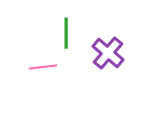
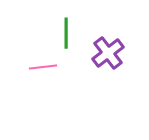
purple cross: rotated 12 degrees clockwise
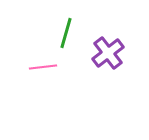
green line: rotated 16 degrees clockwise
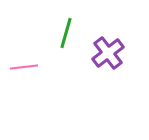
pink line: moved 19 px left
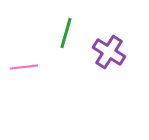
purple cross: moved 1 px right, 1 px up; rotated 20 degrees counterclockwise
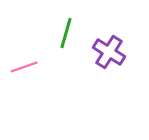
pink line: rotated 12 degrees counterclockwise
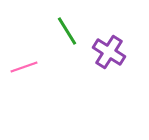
green line: moved 1 px right, 2 px up; rotated 48 degrees counterclockwise
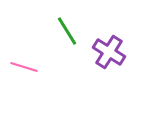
pink line: rotated 36 degrees clockwise
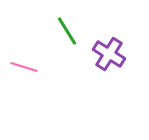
purple cross: moved 2 px down
